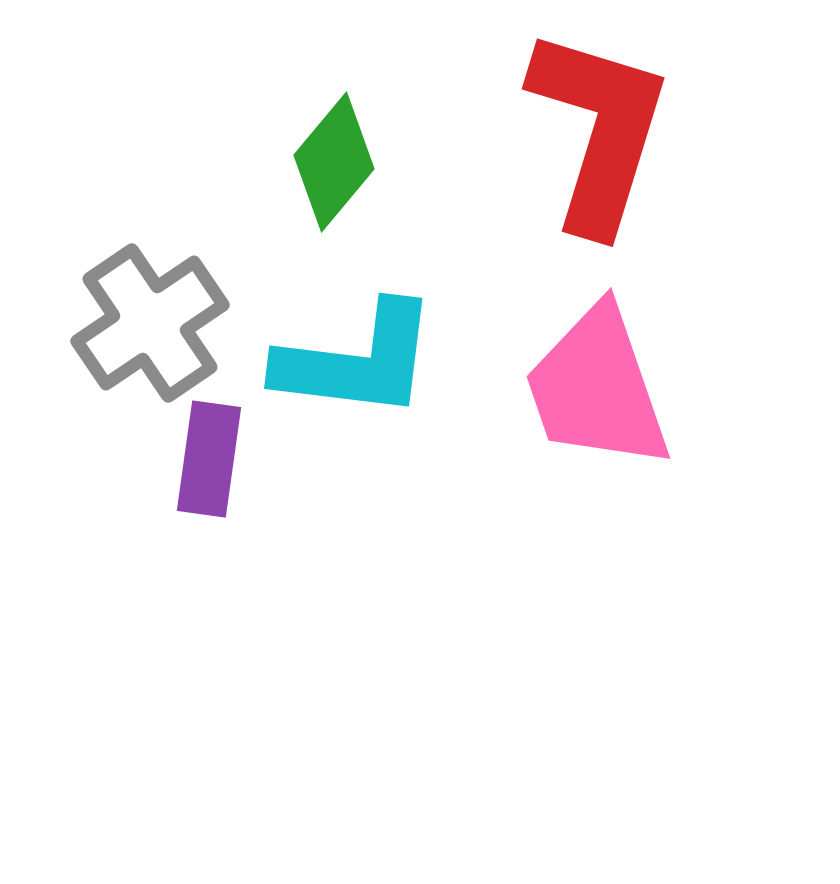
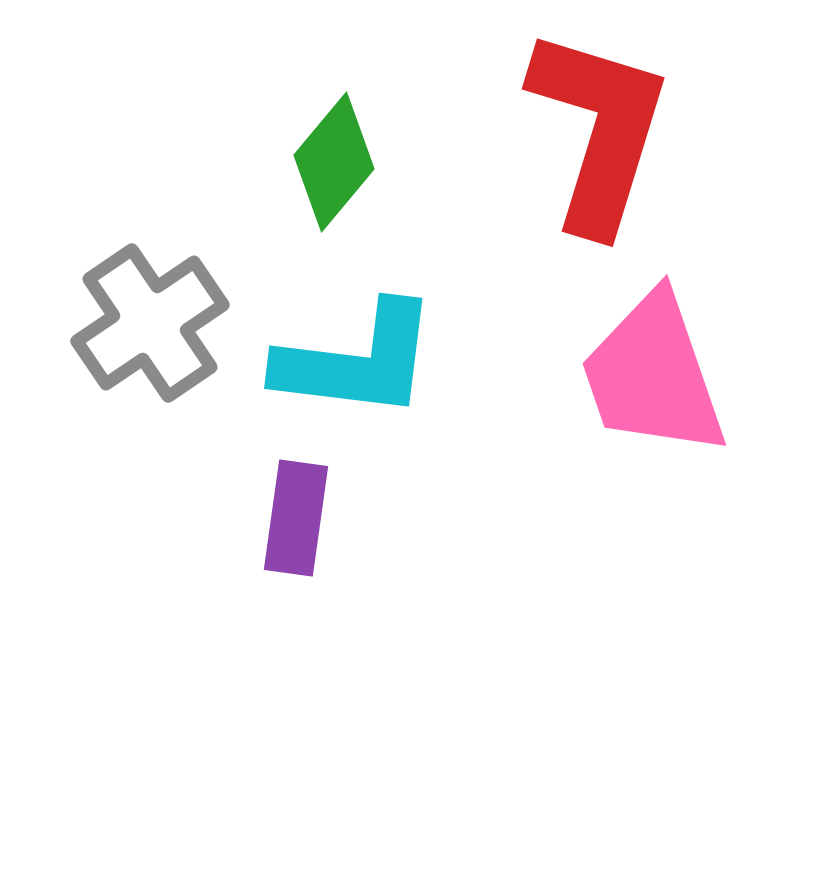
pink trapezoid: moved 56 px right, 13 px up
purple rectangle: moved 87 px right, 59 px down
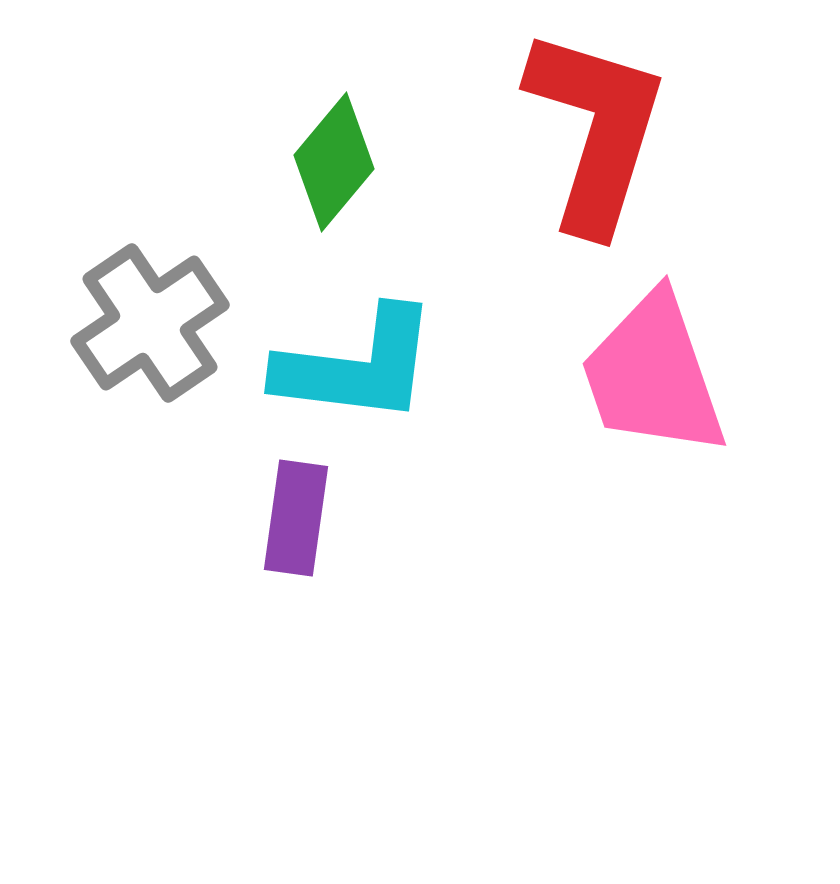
red L-shape: moved 3 px left
cyan L-shape: moved 5 px down
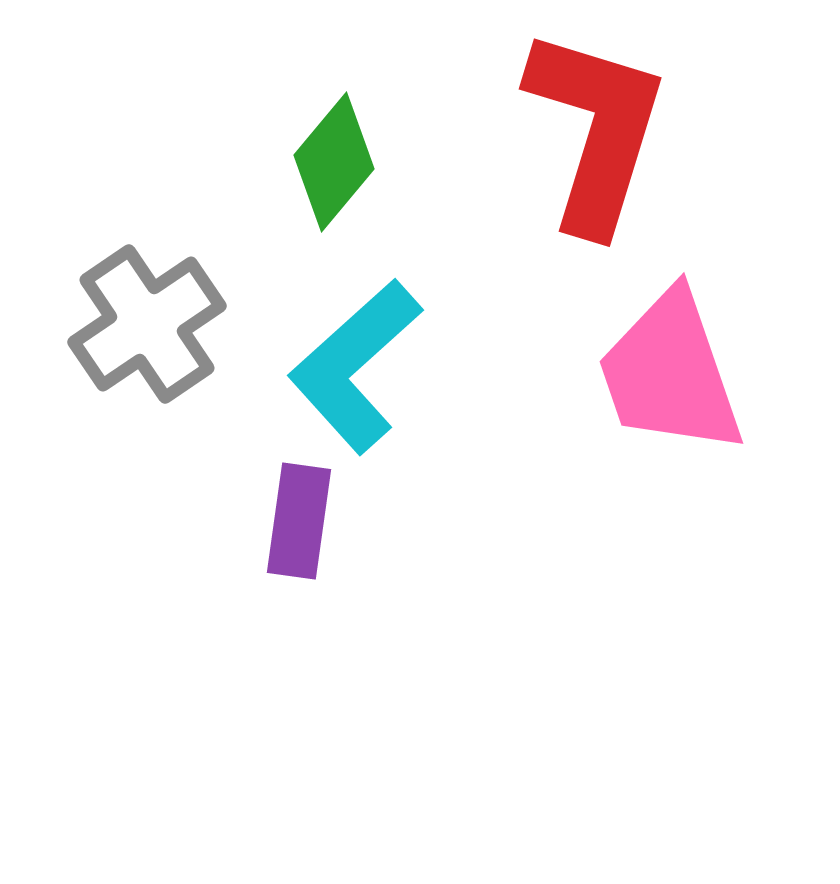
gray cross: moved 3 px left, 1 px down
cyan L-shape: moved 2 px left; rotated 131 degrees clockwise
pink trapezoid: moved 17 px right, 2 px up
purple rectangle: moved 3 px right, 3 px down
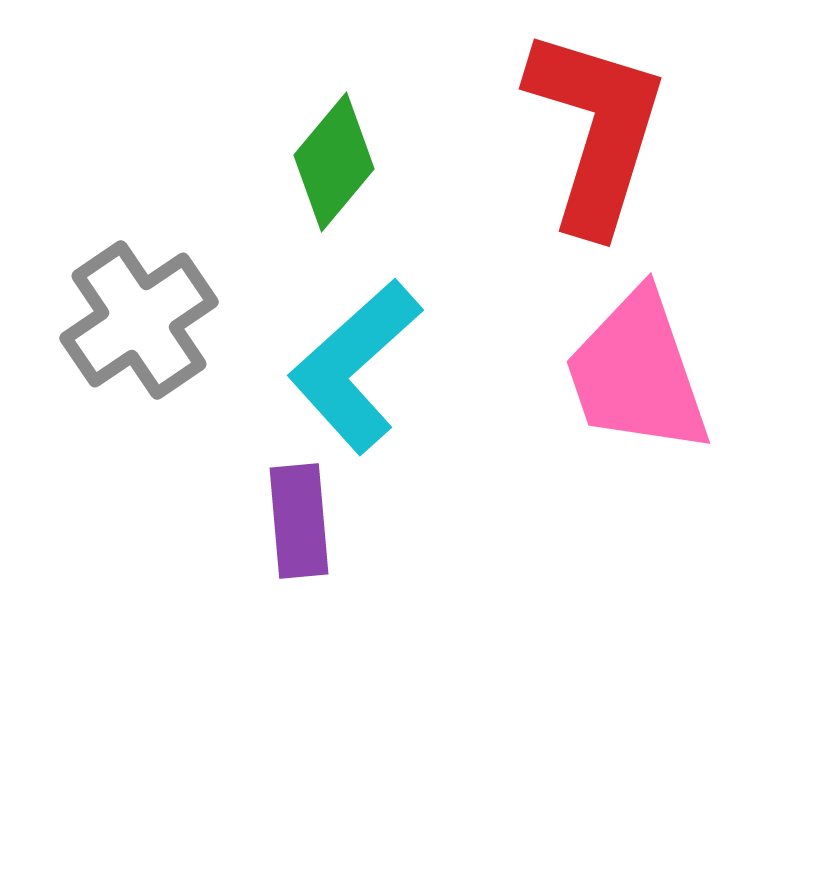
gray cross: moved 8 px left, 4 px up
pink trapezoid: moved 33 px left
purple rectangle: rotated 13 degrees counterclockwise
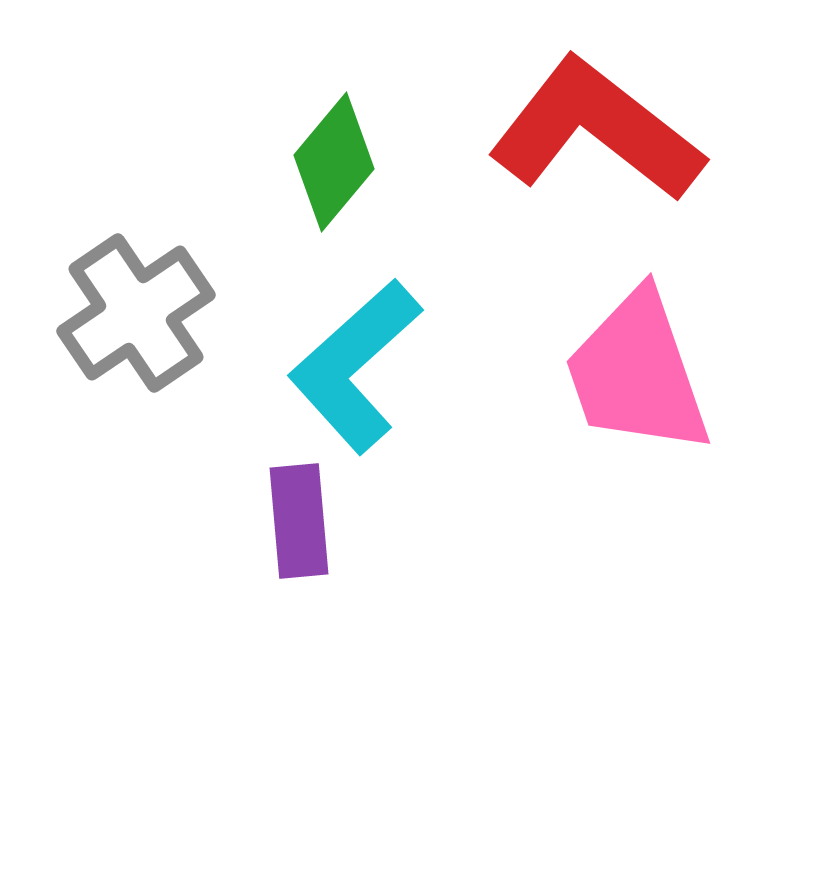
red L-shape: rotated 69 degrees counterclockwise
gray cross: moved 3 px left, 7 px up
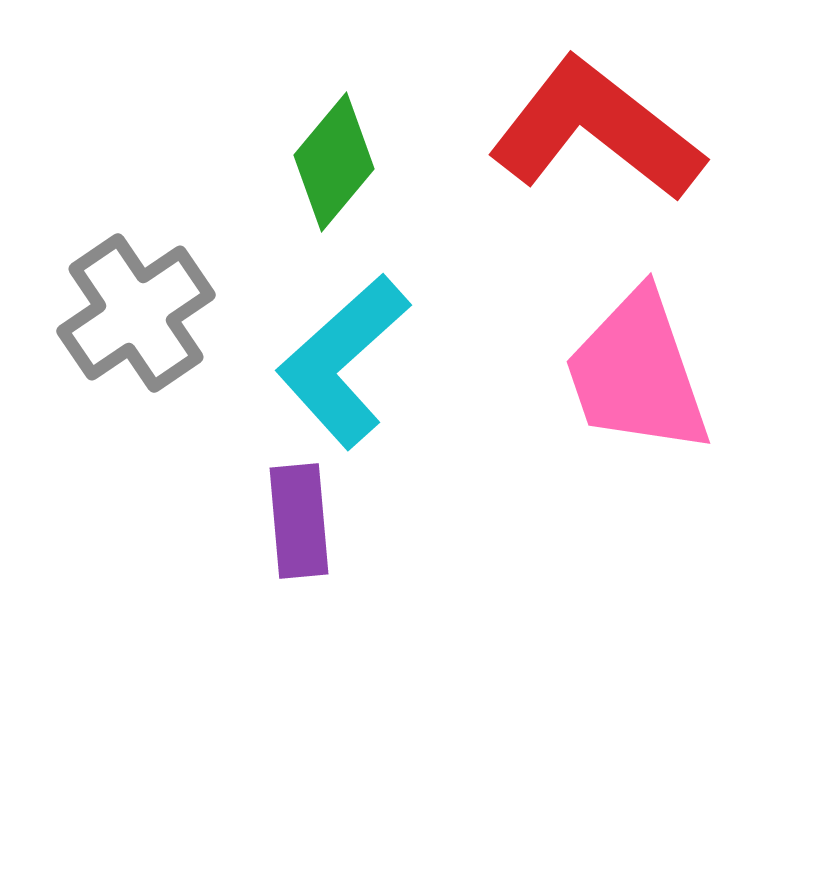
cyan L-shape: moved 12 px left, 5 px up
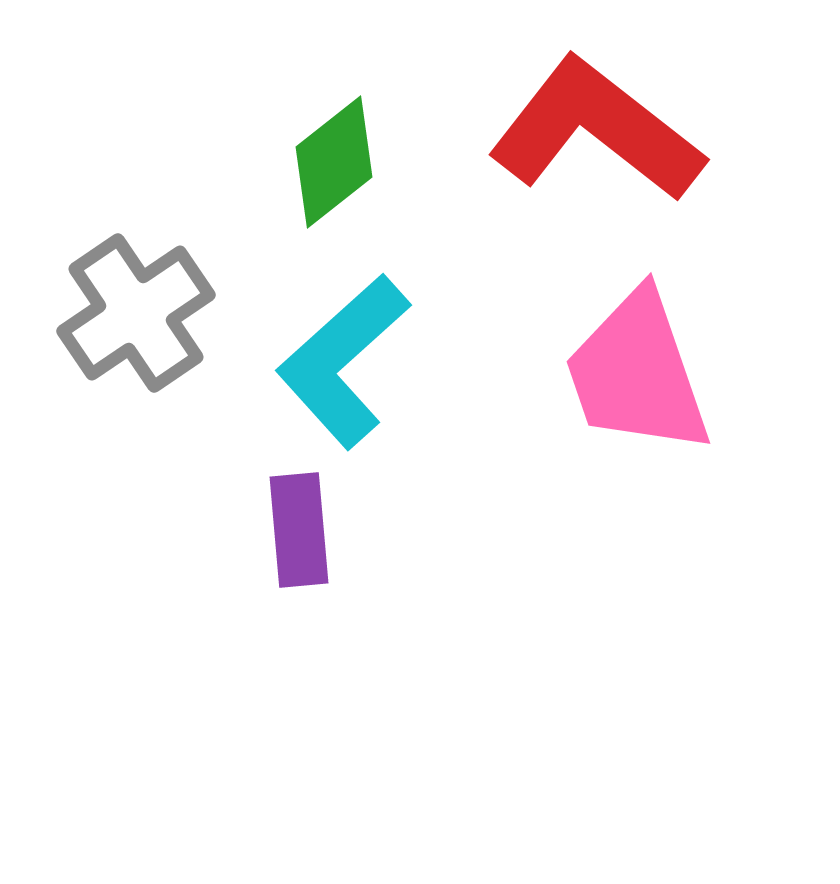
green diamond: rotated 12 degrees clockwise
purple rectangle: moved 9 px down
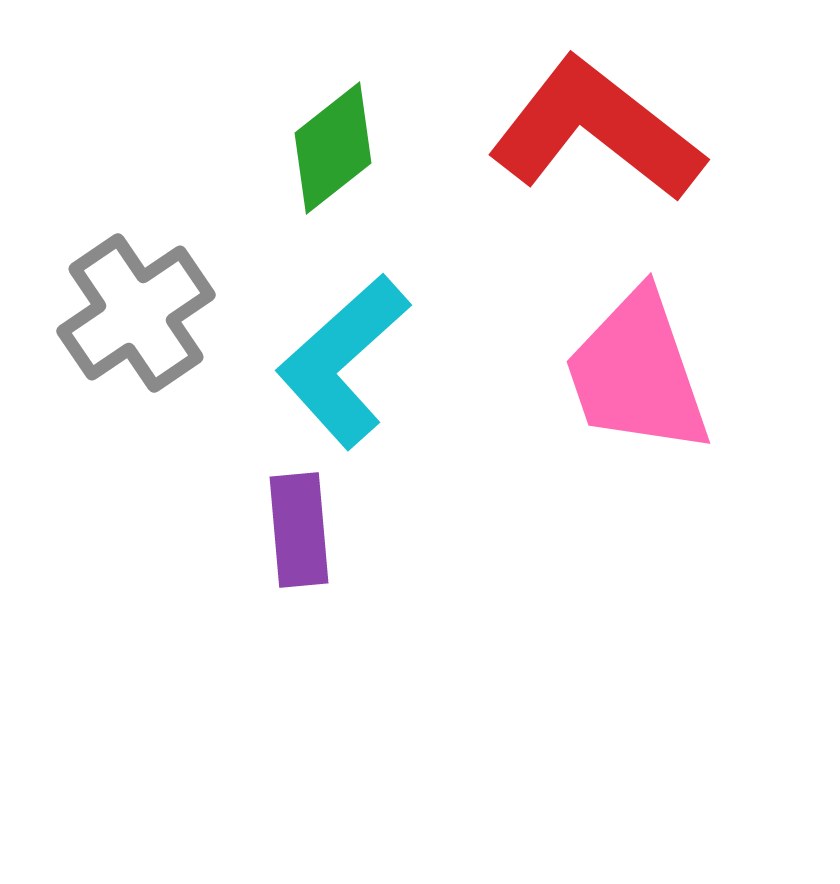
green diamond: moved 1 px left, 14 px up
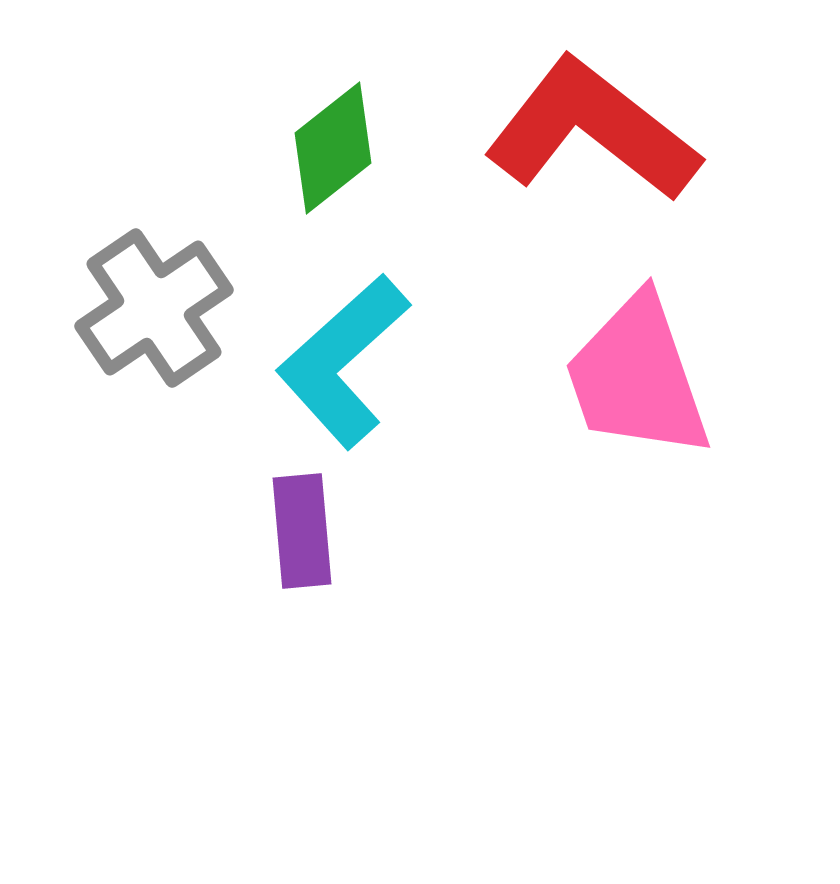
red L-shape: moved 4 px left
gray cross: moved 18 px right, 5 px up
pink trapezoid: moved 4 px down
purple rectangle: moved 3 px right, 1 px down
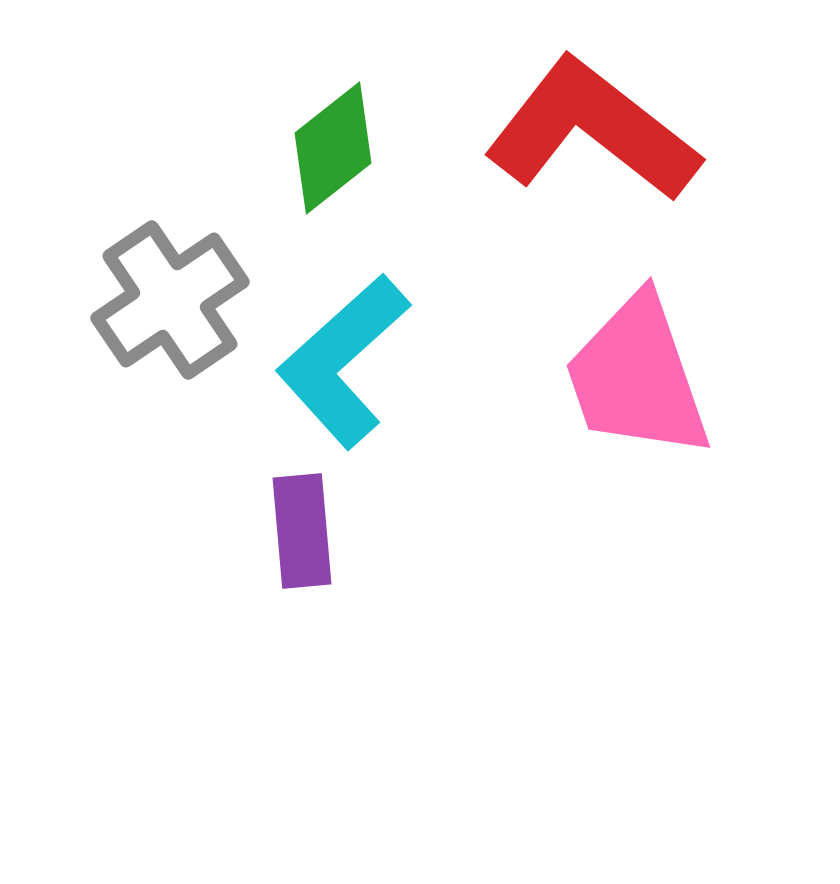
gray cross: moved 16 px right, 8 px up
